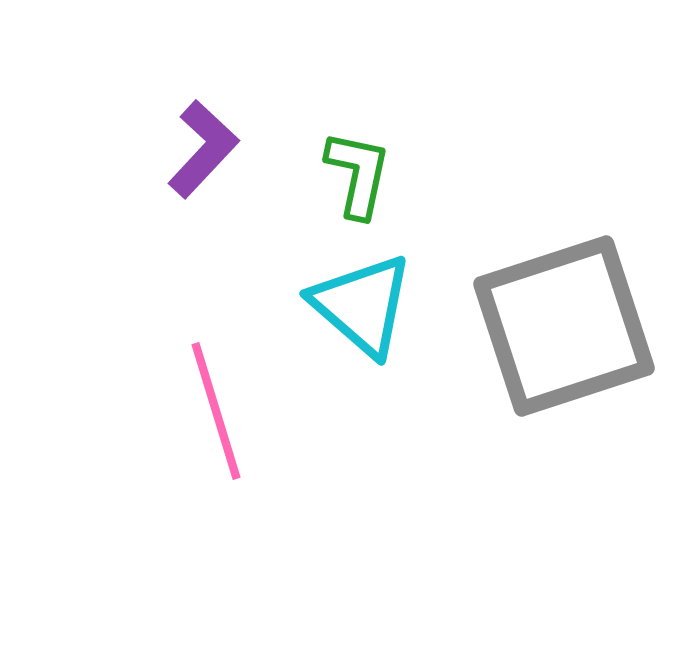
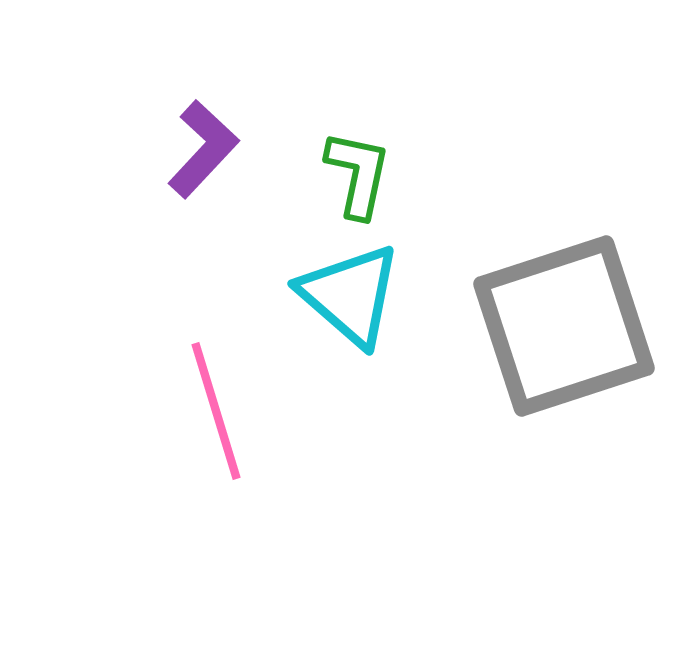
cyan triangle: moved 12 px left, 10 px up
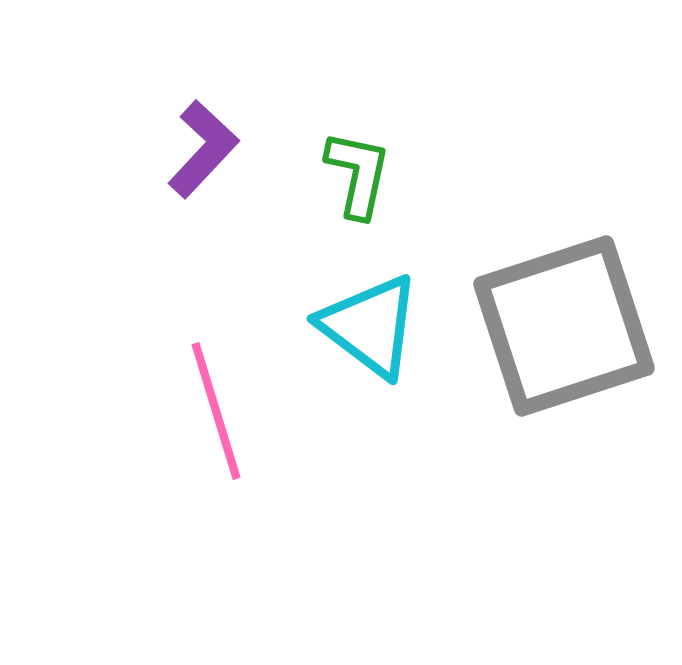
cyan triangle: moved 20 px right, 31 px down; rotated 4 degrees counterclockwise
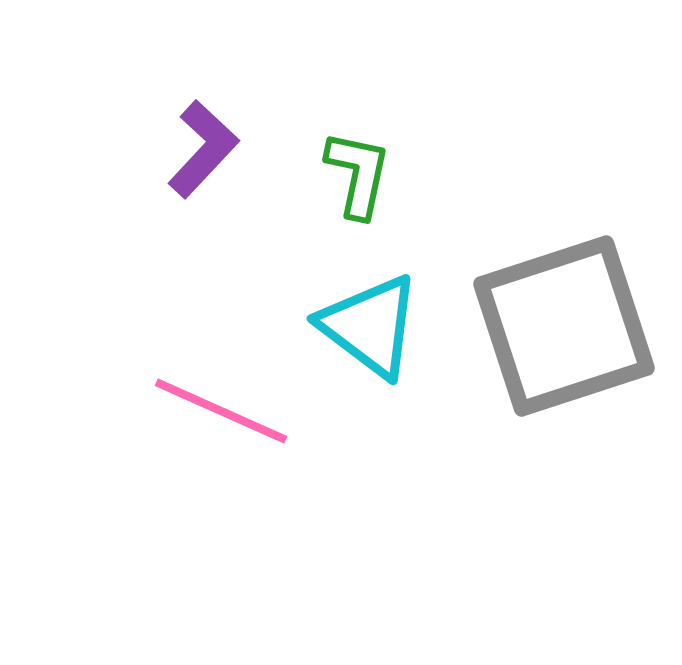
pink line: moved 5 px right; rotated 49 degrees counterclockwise
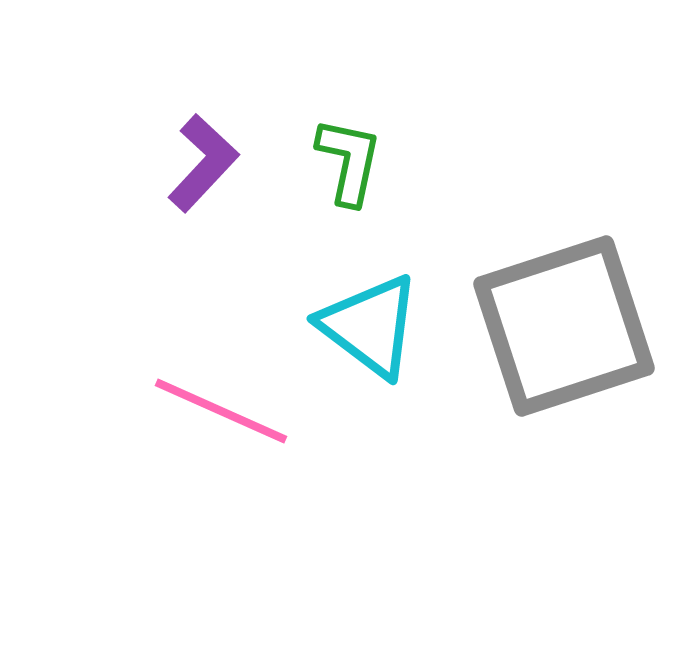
purple L-shape: moved 14 px down
green L-shape: moved 9 px left, 13 px up
